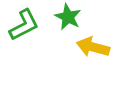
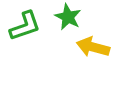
green L-shape: moved 1 px right, 1 px down; rotated 8 degrees clockwise
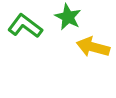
green L-shape: rotated 124 degrees counterclockwise
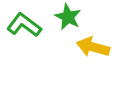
green L-shape: moved 1 px left, 1 px up
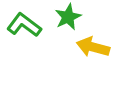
green star: rotated 20 degrees clockwise
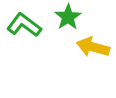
green star: rotated 8 degrees counterclockwise
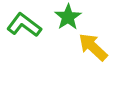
yellow arrow: rotated 28 degrees clockwise
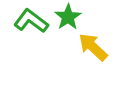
green L-shape: moved 7 px right, 4 px up
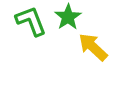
green L-shape: rotated 32 degrees clockwise
